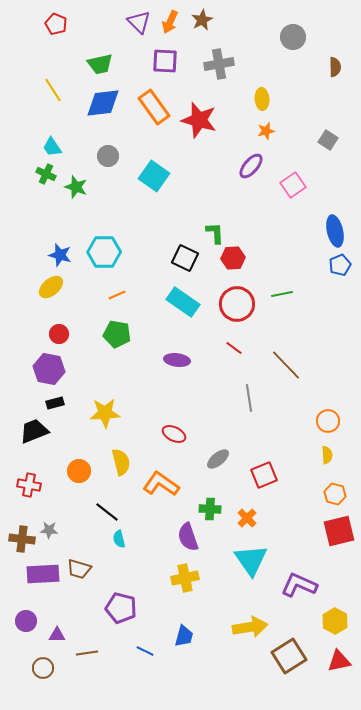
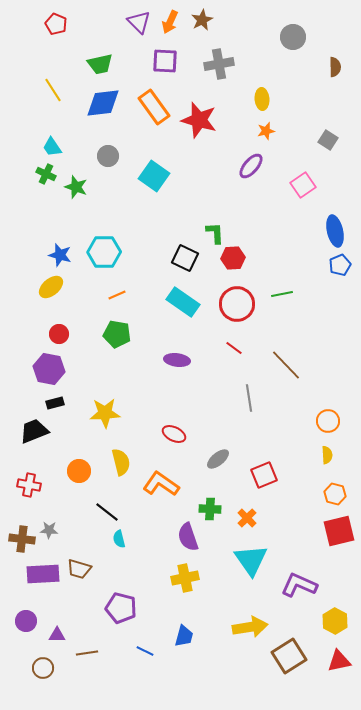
pink square at (293, 185): moved 10 px right
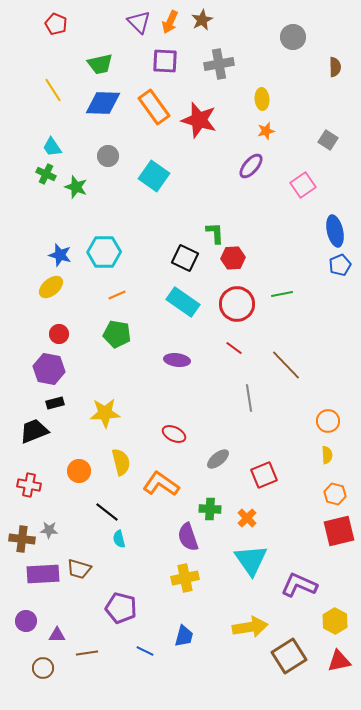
blue diamond at (103, 103): rotated 9 degrees clockwise
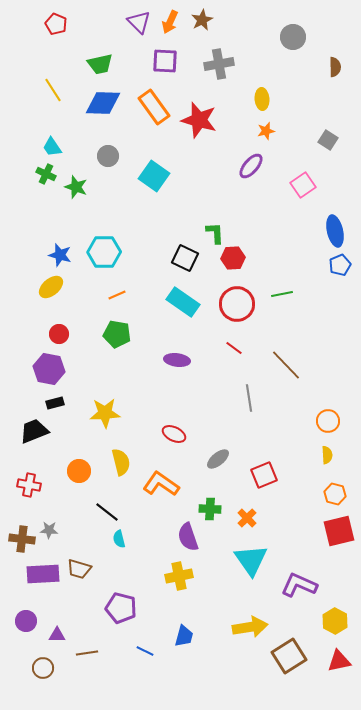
yellow cross at (185, 578): moved 6 px left, 2 px up
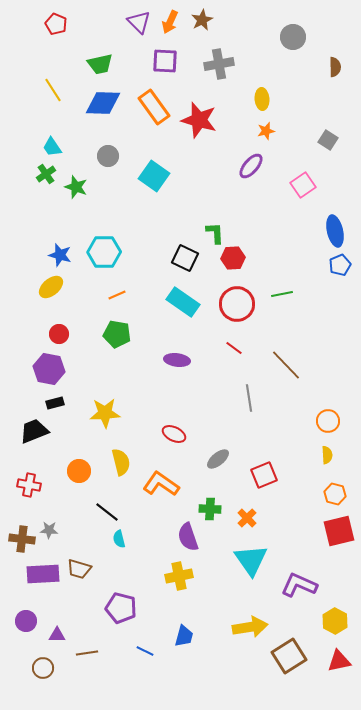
green cross at (46, 174): rotated 30 degrees clockwise
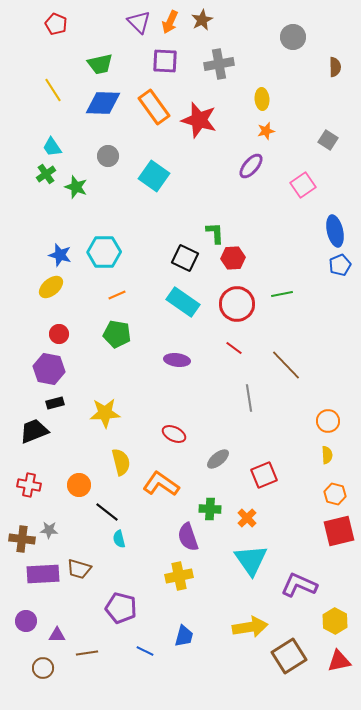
orange circle at (79, 471): moved 14 px down
